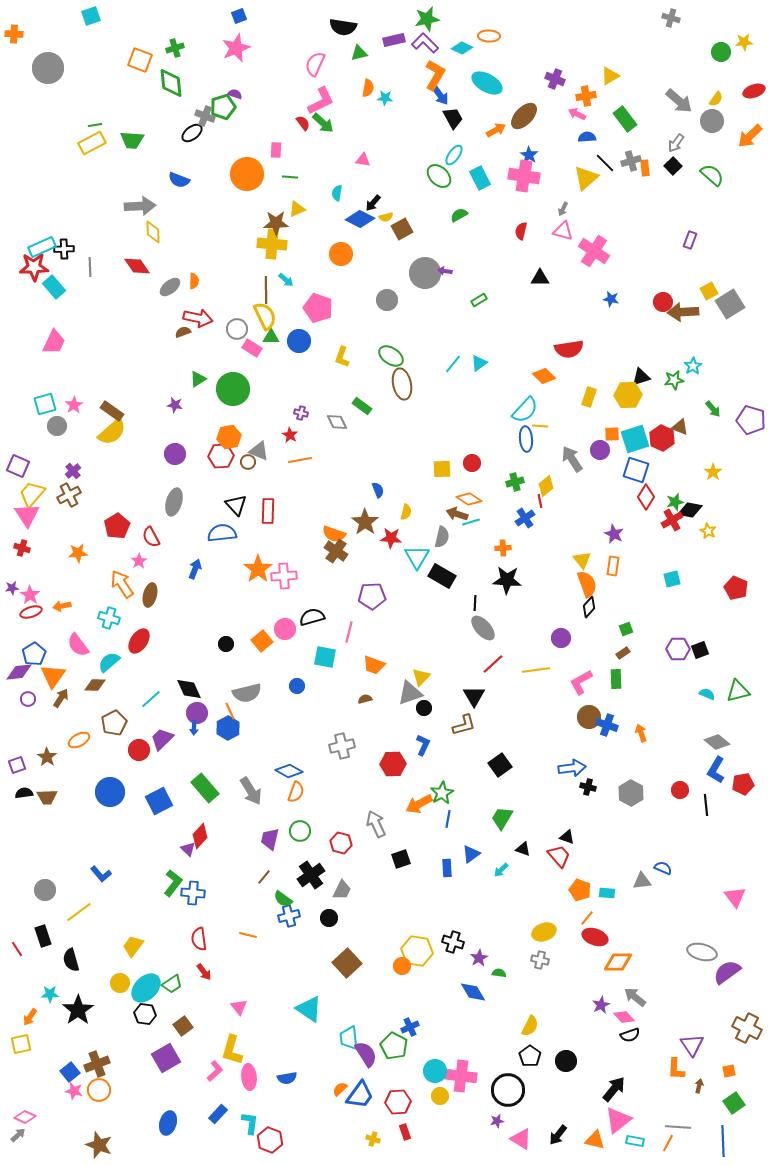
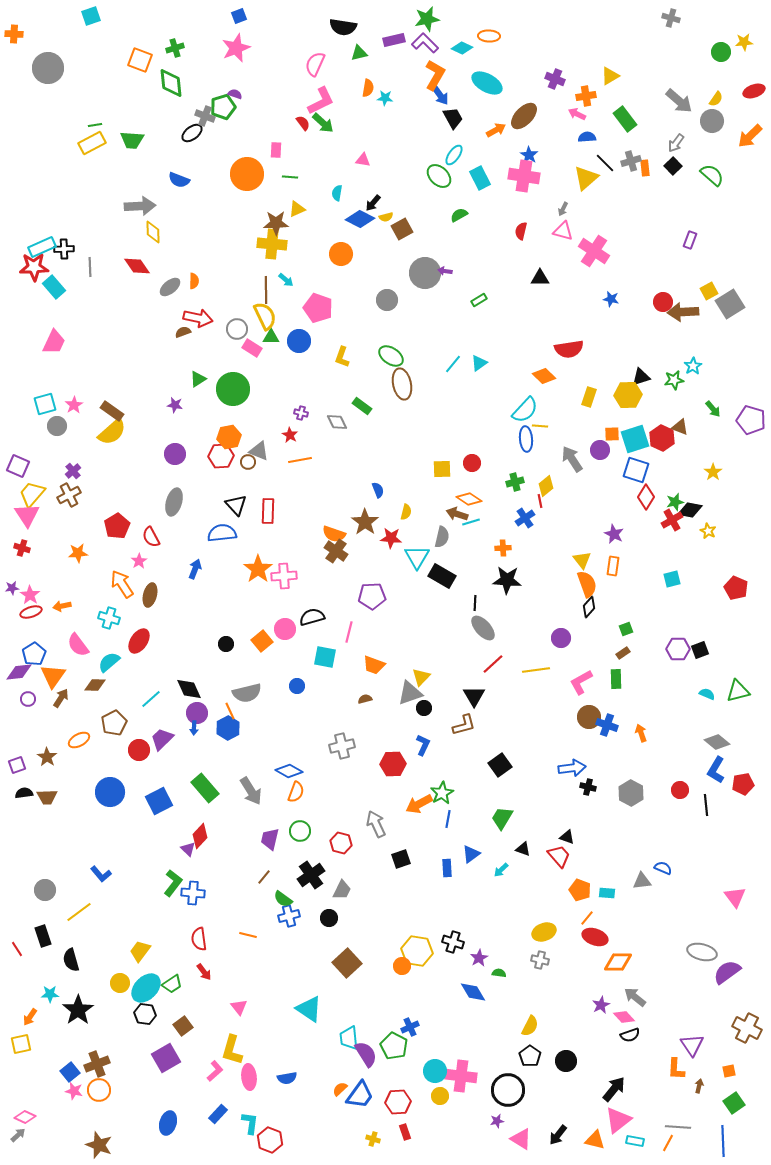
yellow trapezoid at (133, 946): moved 7 px right, 5 px down
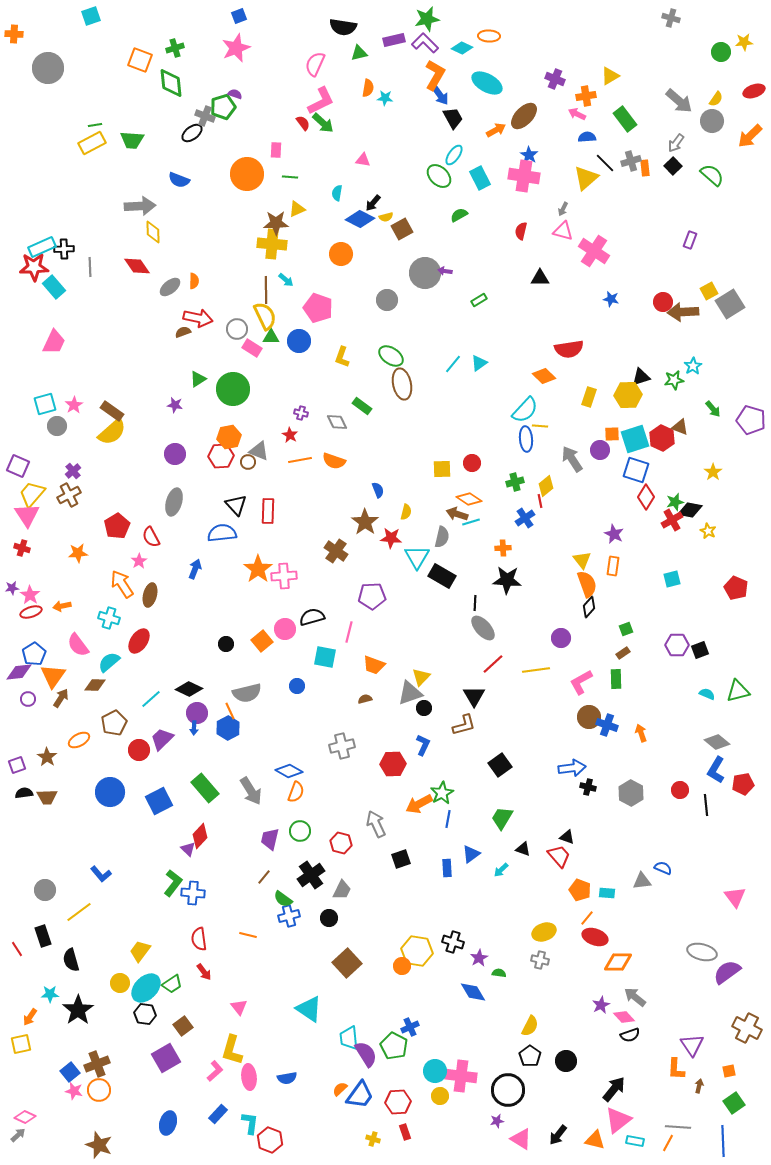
orange semicircle at (334, 534): moved 73 px up
purple hexagon at (678, 649): moved 1 px left, 4 px up
black diamond at (189, 689): rotated 40 degrees counterclockwise
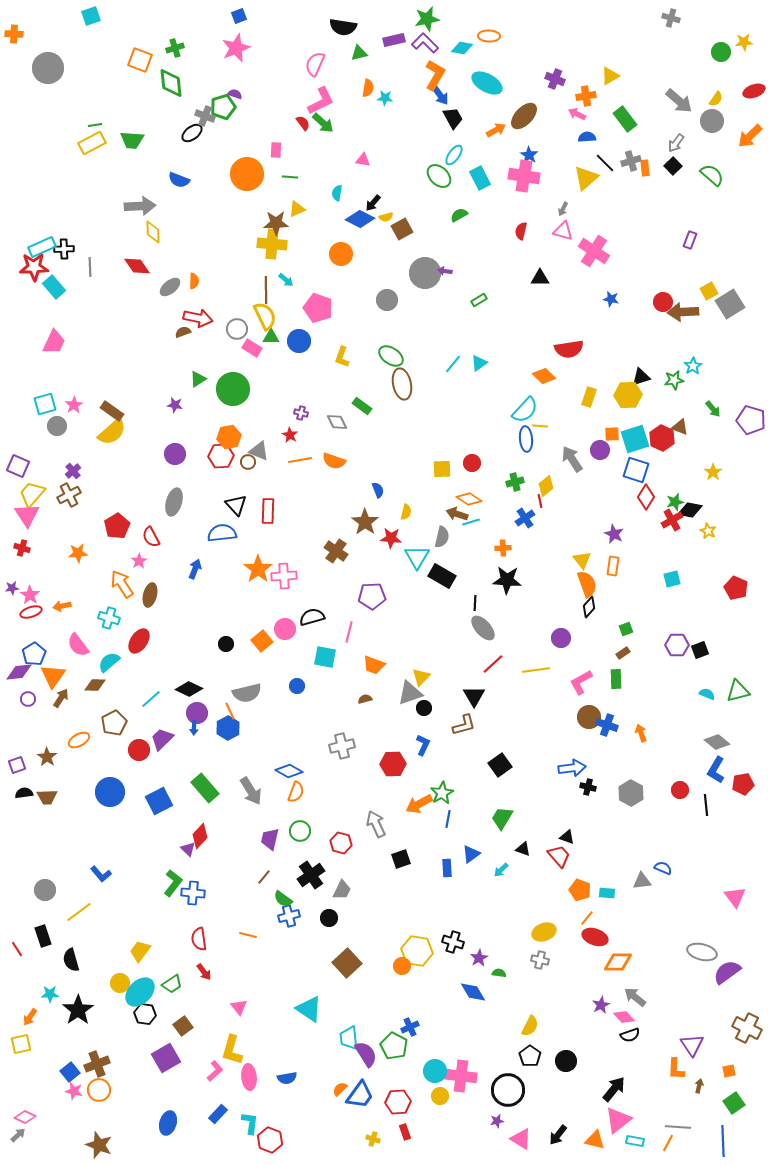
cyan diamond at (462, 48): rotated 15 degrees counterclockwise
cyan ellipse at (146, 988): moved 6 px left, 4 px down
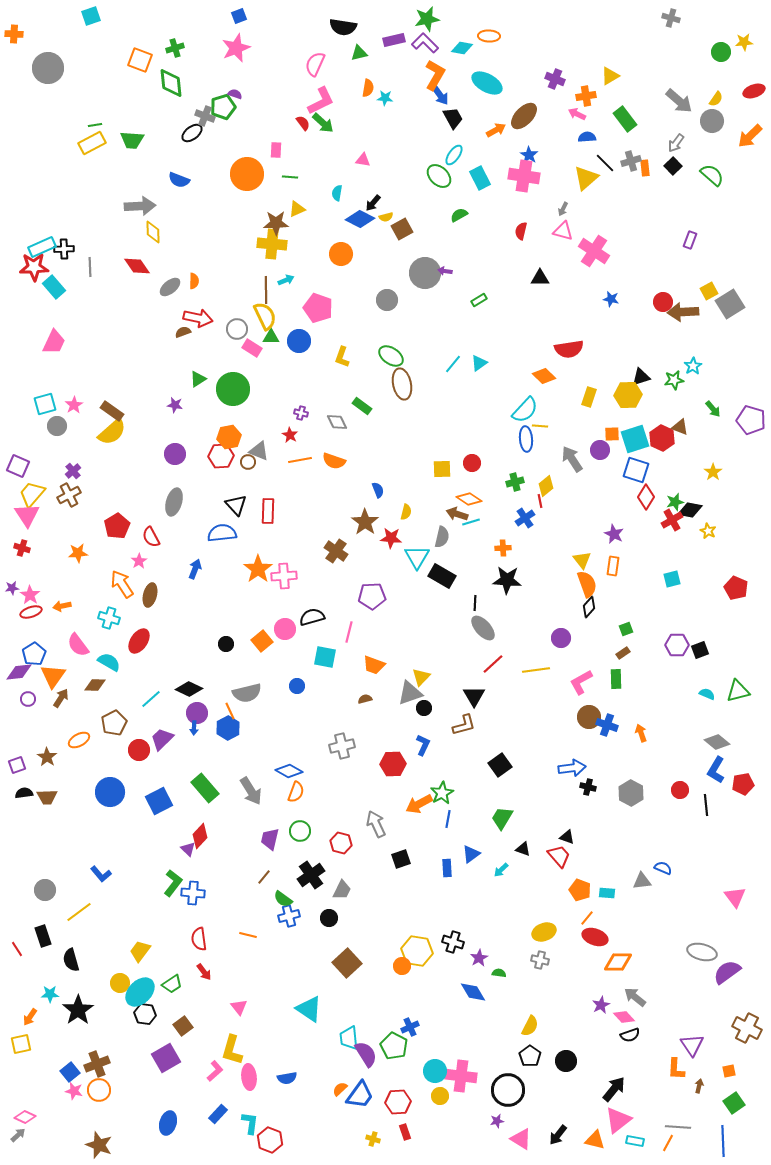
cyan arrow at (286, 280): rotated 63 degrees counterclockwise
cyan semicircle at (109, 662): rotated 70 degrees clockwise
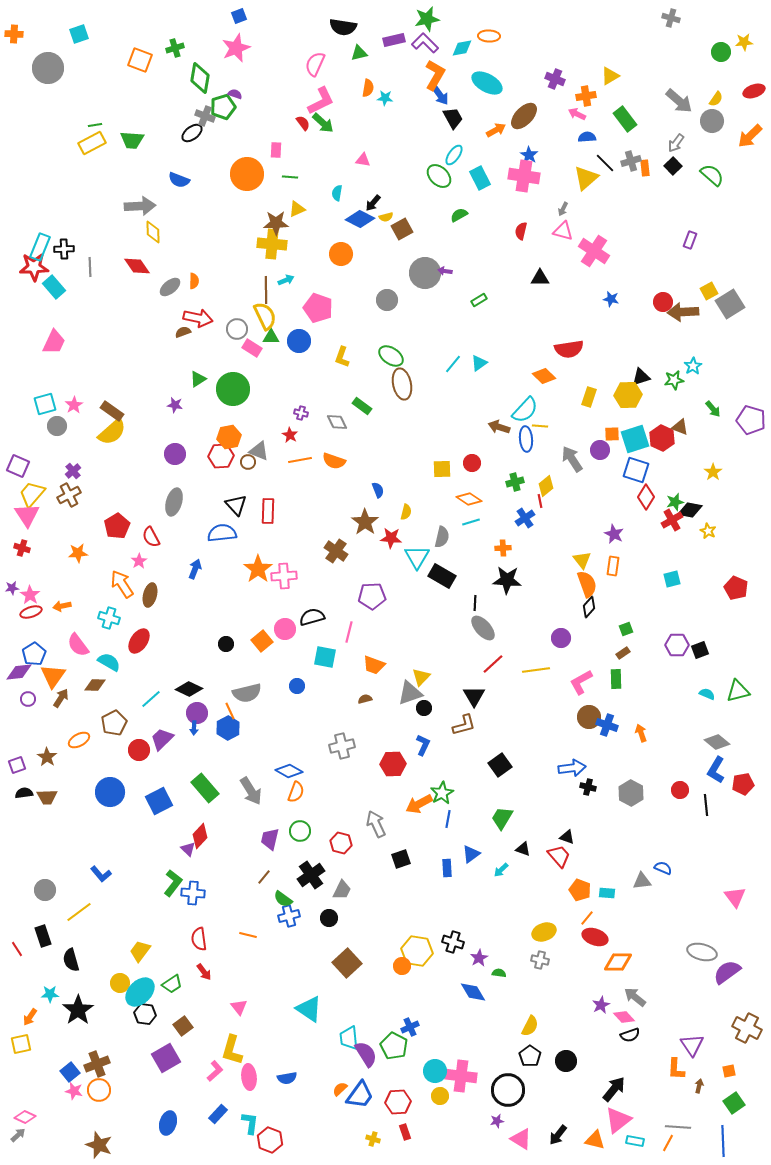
cyan square at (91, 16): moved 12 px left, 18 px down
cyan diamond at (462, 48): rotated 20 degrees counterclockwise
green diamond at (171, 83): moved 29 px right, 5 px up; rotated 16 degrees clockwise
cyan rectangle at (42, 247): moved 2 px left; rotated 44 degrees counterclockwise
brown arrow at (457, 514): moved 42 px right, 87 px up
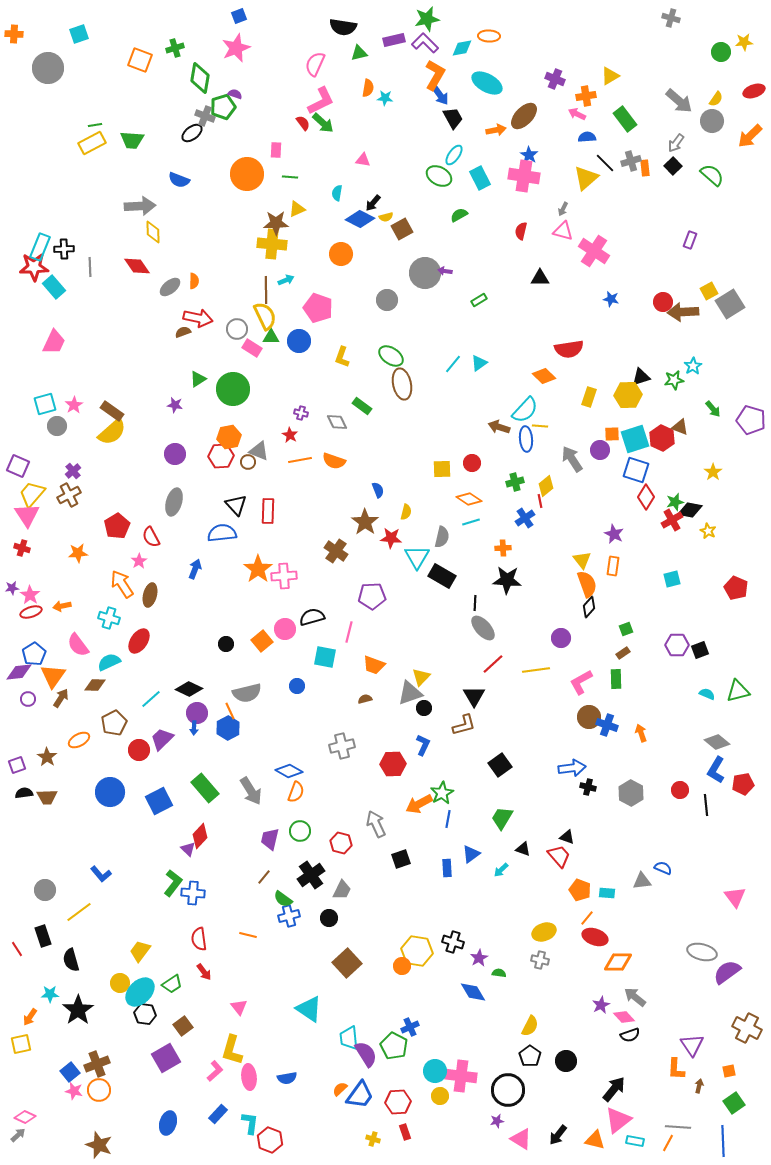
orange arrow at (496, 130): rotated 18 degrees clockwise
green ellipse at (439, 176): rotated 15 degrees counterclockwise
cyan semicircle at (109, 662): rotated 55 degrees counterclockwise
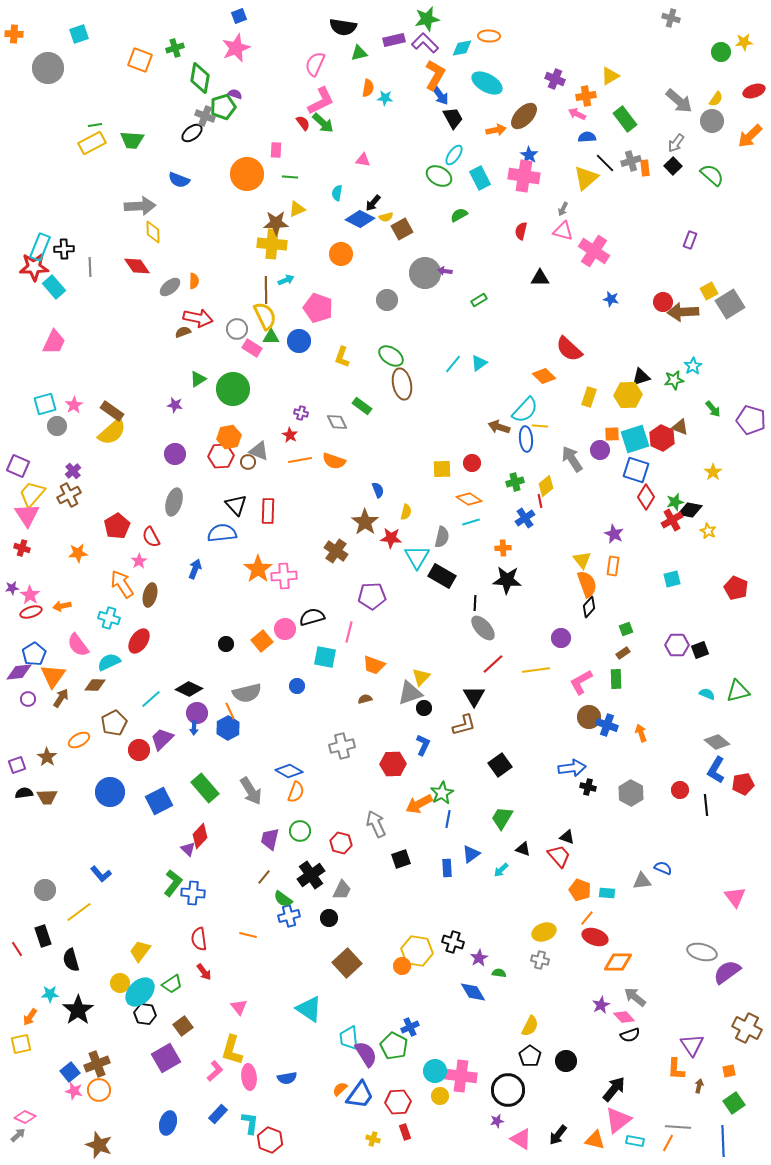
red semicircle at (569, 349): rotated 52 degrees clockwise
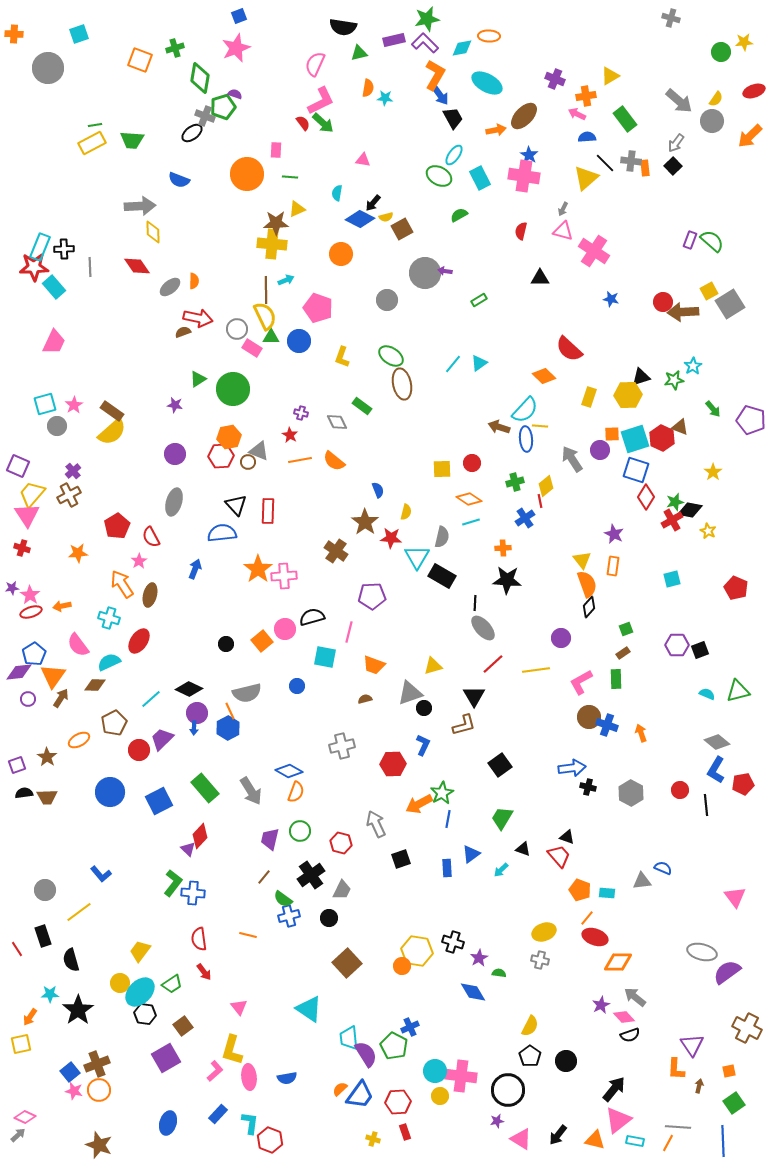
gray cross at (631, 161): rotated 24 degrees clockwise
green semicircle at (712, 175): moved 66 px down
orange semicircle at (334, 461): rotated 20 degrees clockwise
yellow triangle at (421, 677): moved 12 px right, 11 px up; rotated 30 degrees clockwise
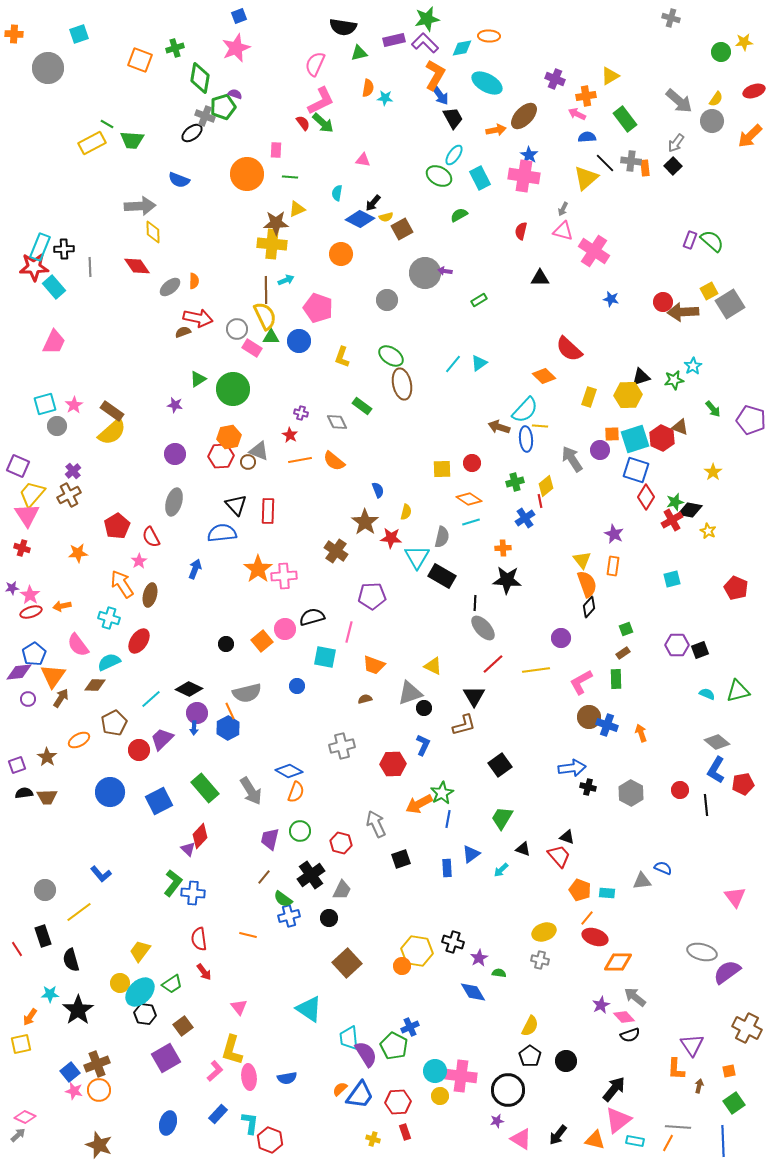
green line at (95, 125): moved 12 px right, 1 px up; rotated 40 degrees clockwise
yellow triangle at (433, 666): rotated 42 degrees clockwise
